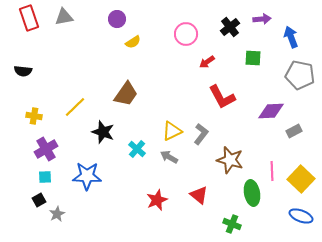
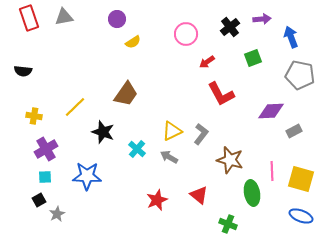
green square: rotated 24 degrees counterclockwise
red L-shape: moved 1 px left, 3 px up
yellow square: rotated 28 degrees counterclockwise
green cross: moved 4 px left
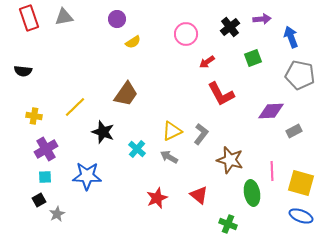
yellow square: moved 4 px down
red star: moved 2 px up
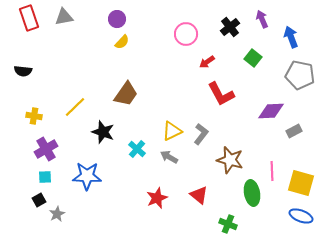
purple arrow: rotated 108 degrees counterclockwise
yellow semicircle: moved 11 px left; rotated 14 degrees counterclockwise
green square: rotated 30 degrees counterclockwise
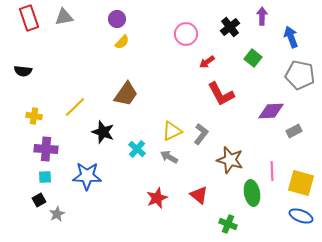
purple arrow: moved 3 px up; rotated 24 degrees clockwise
purple cross: rotated 35 degrees clockwise
